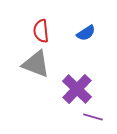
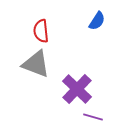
blue semicircle: moved 11 px right, 12 px up; rotated 24 degrees counterclockwise
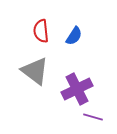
blue semicircle: moved 23 px left, 15 px down
gray triangle: moved 1 px left, 7 px down; rotated 16 degrees clockwise
purple cross: rotated 20 degrees clockwise
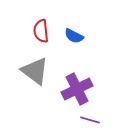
blue semicircle: rotated 84 degrees clockwise
purple line: moved 3 px left, 3 px down
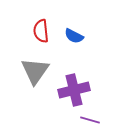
gray triangle: rotated 28 degrees clockwise
purple cross: moved 3 px left, 1 px down; rotated 12 degrees clockwise
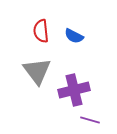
gray triangle: moved 2 px right; rotated 12 degrees counterclockwise
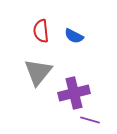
gray triangle: moved 1 px right, 1 px down; rotated 16 degrees clockwise
purple cross: moved 3 px down
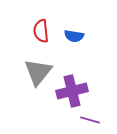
blue semicircle: rotated 18 degrees counterclockwise
purple cross: moved 2 px left, 2 px up
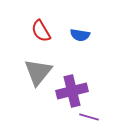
red semicircle: rotated 25 degrees counterclockwise
blue semicircle: moved 6 px right, 1 px up
purple line: moved 1 px left, 3 px up
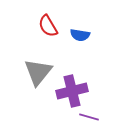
red semicircle: moved 7 px right, 5 px up
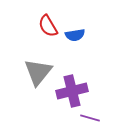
blue semicircle: moved 5 px left; rotated 18 degrees counterclockwise
purple line: moved 1 px right, 1 px down
